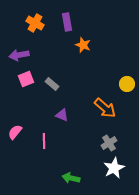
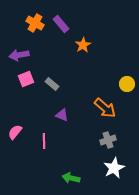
purple rectangle: moved 6 px left, 2 px down; rotated 30 degrees counterclockwise
orange star: rotated 21 degrees clockwise
gray cross: moved 1 px left, 3 px up; rotated 14 degrees clockwise
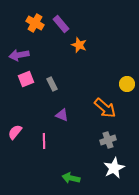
orange star: moved 4 px left; rotated 21 degrees counterclockwise
gray rectangle: rotated 24 degrees clockwise
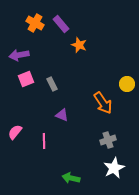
orange arrow: moved 2 px left, 5 px up; rotated 15 degrees clockwise
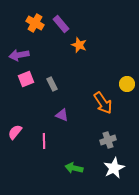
green arrow: moved 3 px right, 10 px up
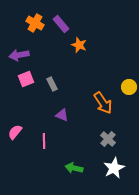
yellow circle: moved 2 px right, 3 px down
gray cross: moved 1 px up; rotated 28 degrees counterclockwise
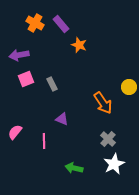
purple triangle: moved 4 px down
white star: moved 4 px up
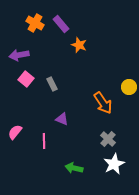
pink square: rotated 28 degrees counterclockwise
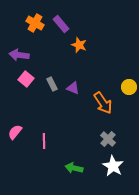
purple arrow: rotated 18 degrees clockwise
purple triangle: moved 11 px right, 31 px up
white star: moved 1 px left, 2 px down; rotated 15 degrees counterclockwise
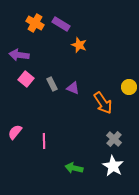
purple rectangle: rotated 18 degrees counterclockwise
gray cross: moved 6 px right
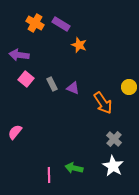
pink line: moved 5 px right, 34 px down
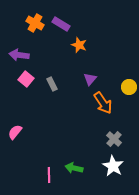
purple triangle: moved 17 px right, 9 px up; rotated 48 degrees clockwise
